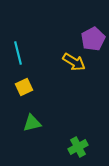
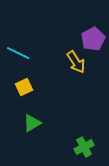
cyan line: rotated 50 degrees counterclockwise
yellow arrow: moved 2 px right; rotated 25 degrees clockwise
green triangle: rotated 18 degrees counterclockwise
green cross: moved 6 px right
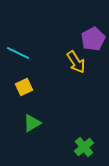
green cross: rotated 12 degrees counterclockwise
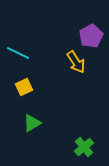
purple pentagon: moved 2 px left, 3 px up
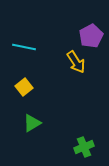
cyan line: moved 6 px right, 6 px up; rotated 15 degrees counterclockwise
yellow square: rotated 12 degrees counterclockwise
green cross: rotated 18 degrees clockwise
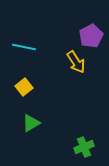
green triangle: moved 1 px left
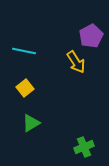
cyan line: moved 4 px down
yellow square: moved 1 px right, 1 px down
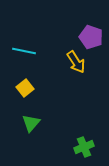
purple pentagon: moved 1 px down; rotated 25 degrees counterclockwise
green triangle: rotated 18 degrees counterclockwise
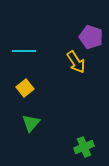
cyan line: rotated 10 degrees counterclockwise
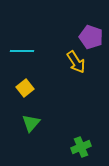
cyan line: moved 2 px left
green cross: moved 3 px left
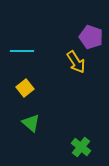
green triangle: rotated 30 degrees counterclockwise
green cross: rotated 30 degrees counterclockwise
